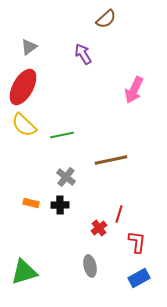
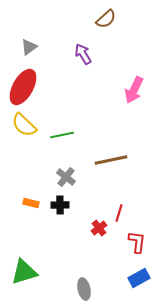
red line: moved 1 px up
gray ellipse: moved 6 px left, 23 px down
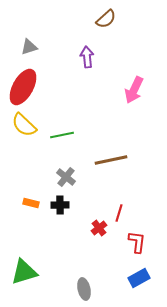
gray triangle: rotated 18 degrees clockwise
purple arrow: moved 4 px right, 3 px down; rotated 25 degrees clockwise
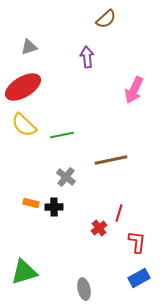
red ellipse: rotated 30 degrees clockwise
black cross: moved 6 px left, 2 px down
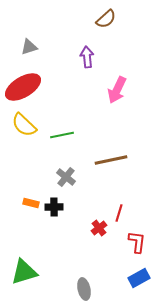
pink arrow: moved 17 px left
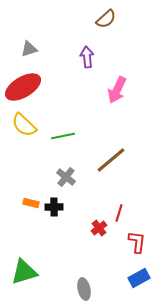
gray triangle: moved 2 px down
green line: moved 1 px right, 1 px down
brown line: rotated 28 degrees counterclockwise
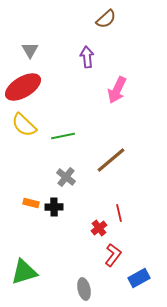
gray triangle: moved 1 px right, 1 px down; rotated 42 degrees counterclockwise
red line: rotated 30 degrees counterclockwise
red L-shape: moved 24 px left, 13 px down; rotated 30 degrees clockwise
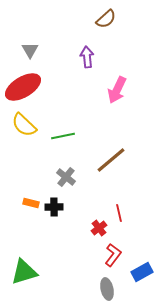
blue rectangle: moved 3 px right, 6 px up
gray ellipse: moved 23 px right
